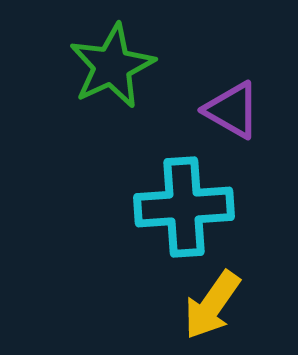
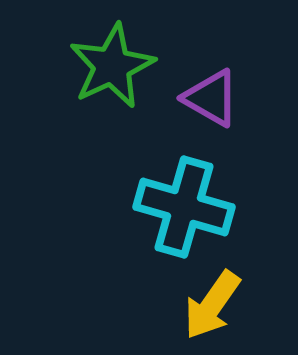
purple triangle: moved 21 px left, 12 px up
cyan cross: rotated 20 degrees clockwise
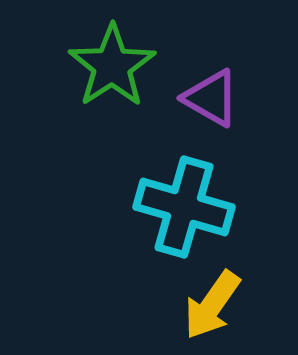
green star: rotated 8 degrees counterclockwise
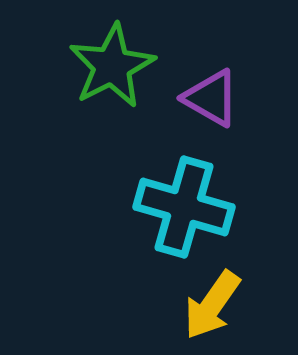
green star: rotated 6 degrees clockwise
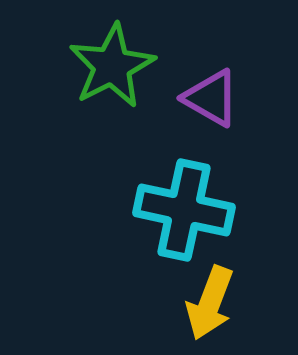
cyan cross: moved 3 px down; rotated 4 degrees counterclockwise
yellow arrow: moved 2 px left, 2 px up; rotated 14 degrees counterclockwise
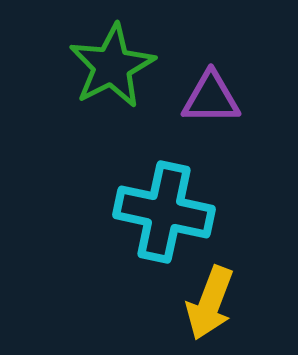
purple triangle: rotated 30 degrees counterclockwise
cyan cross: moved 20 px left, 2 px down
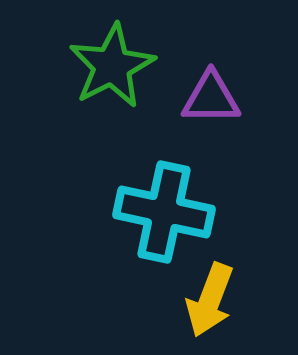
yellow arrow: moved 3 px up
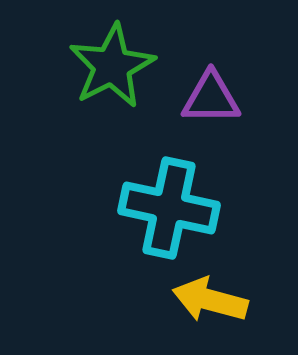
cyan cross: moved 5 px right, 4 px up
yellow arrow: rotated 84 degrees clockwise
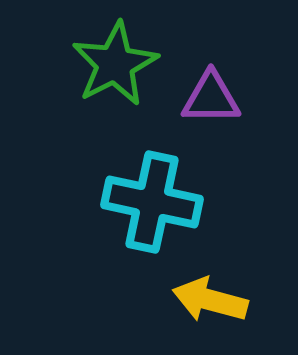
green star: moved 3 px right, 2 px up
cyan cross: moved 17 px left, 6 px up
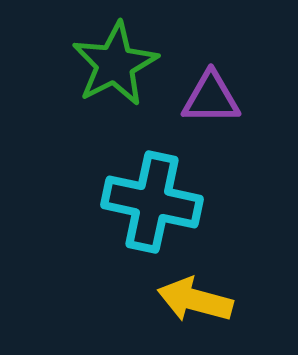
yellow arrow: moved 15 px left
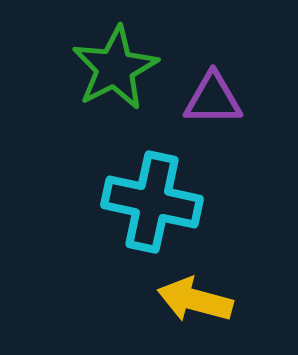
green star: moved 4 px down
purple triangle: moved 2 px right, 1 px down
